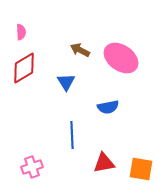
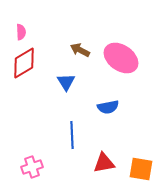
red diamond: moved 5 px up
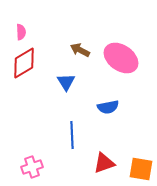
red triangle: rotated 10 degrees counterclockwise
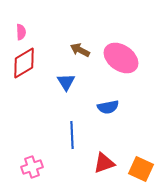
orange square: rotated 15 degrees clockwise
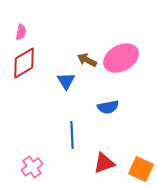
pink semicircle: rotated 14 degrees clockwise
brown arrow: moved 7 px right, 10 px down
pink ellipse: rotated 64 degrees counterclockwise
blue triangle: moved 1 px up
pink cross: rotated 15 degrees counterclockwise
